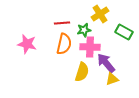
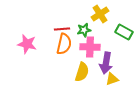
red line: moved 6 px down
purple arrow: rotated 130 degrees counterclockwise
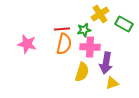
green rectangle: moved 8 px up
yellow triangle: moved 4 px down
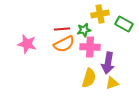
yellow cross: rotated 24 degrees clockwise
orange semicircle: rotated 50 degrees clockwise
purple arrow: moved 2 px right
yellow semicircle: moved 7 px right, 6 px down
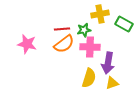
orange semicircle: rotated 10 degrees counterclockwise
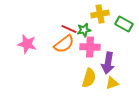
red line: moved 7 px right; rotated 28 degrees clockwise
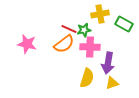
yellow semicircle: moved 2 px left
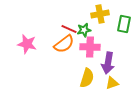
green rectangle: rotated 72 degrees clockwise
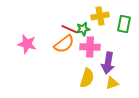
yellow cross: moved 2 px down
green star: moved 1 px left, 1 px up
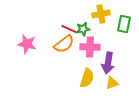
yellow cross: moved 1 px right, 2 px up
